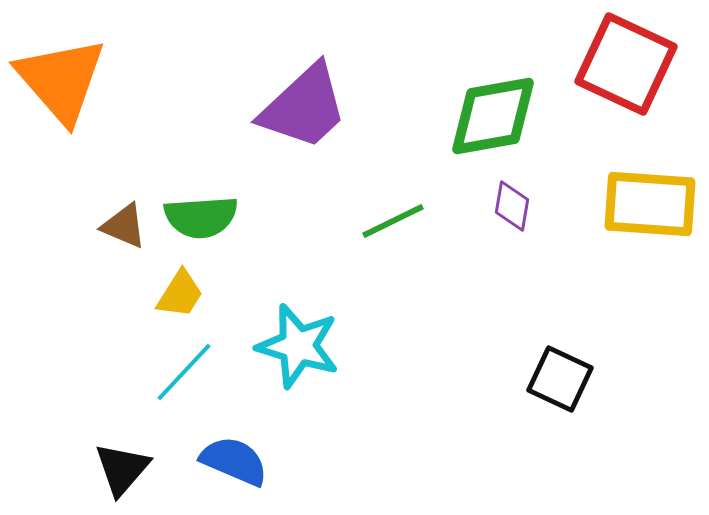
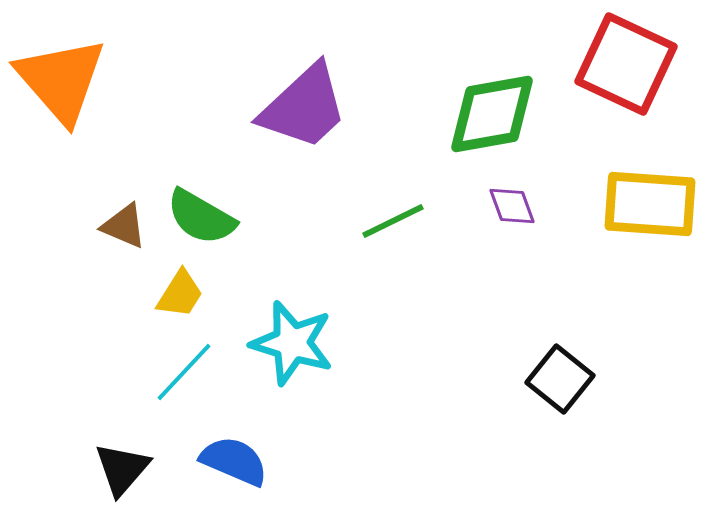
green diamond: moved 1 px left, 2 px up
purple diamond: rotated 30 degrees counterclockwise
green semicircle: rotated 34 degrees clockwise
cyan star: moved 6 px left, 3 px up
black square: rotated 14 degrees clockwise
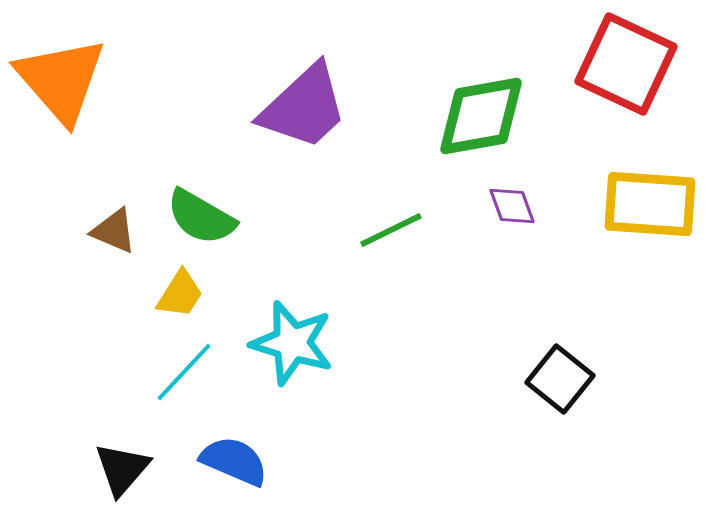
green diamond: moved 11 px left, 2 px down
green line: moved 2 px left, 9 px down
brown triangle: moved 10 px left, 5 px down
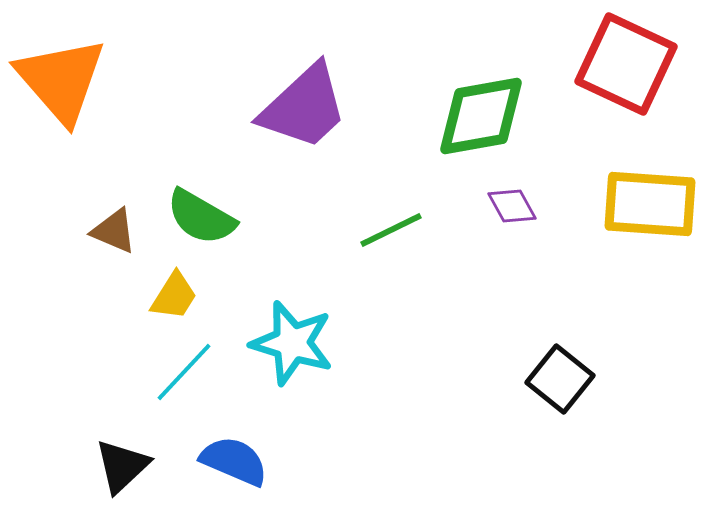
purple diamond: rotated 9 degrees counterclockwise
yellow trapezoid: moved 6 px left, 2 px down
black triangle: moved 3 px up; rotated 6 degrees clockwise
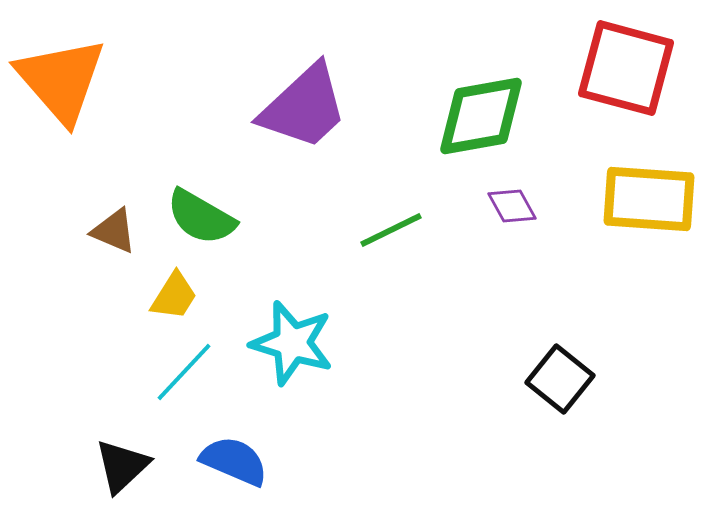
red square: moved 4 px down; rotated 10 degrees counterclockwise
yellow rectangle: moved 1 px left, 5 px up
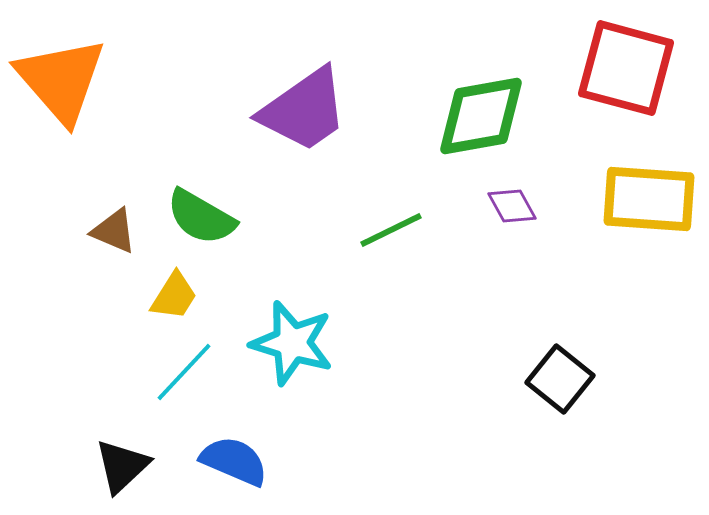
purple trapezoid: moved 3 px down; rotated 8 degrees clockwise
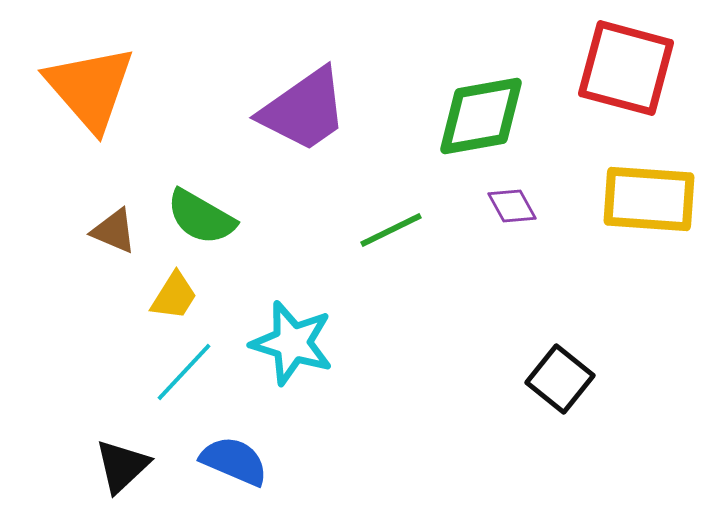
orange triangle: moved 29 px right, 8 px down
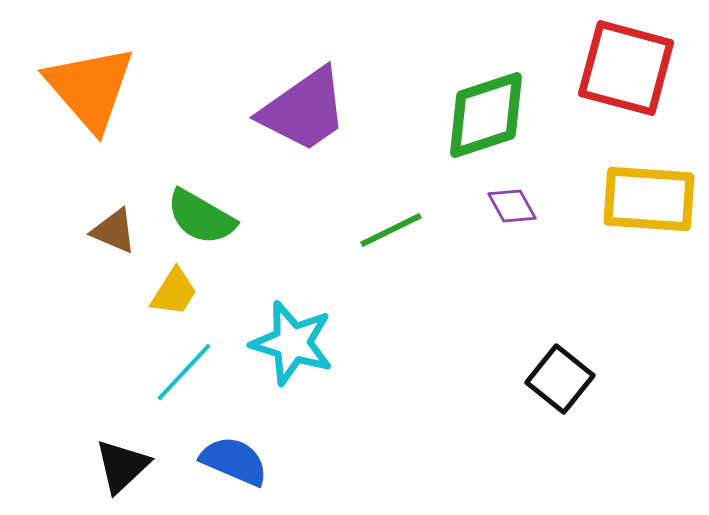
green diamond: moved 5 px right, 1 px up; rotated 8 degrees counterclockwise
yellow trapezoid: moved 4 px up
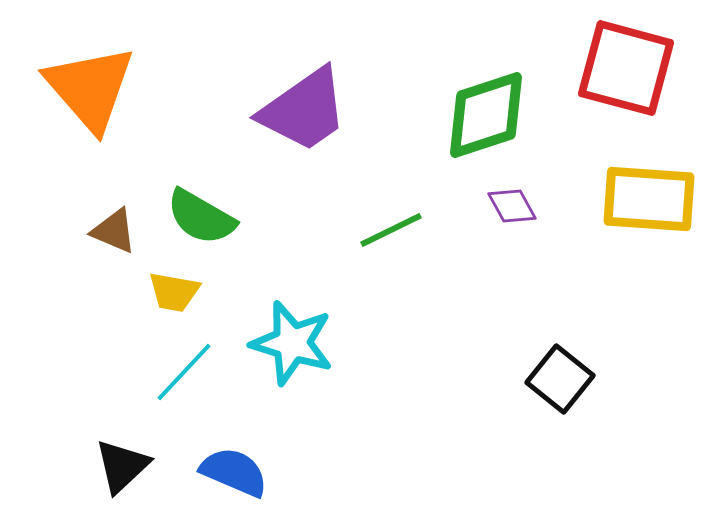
yellow trapezoid: rotated 68 degrees clockwise
blue semicircle: moved 11 px down
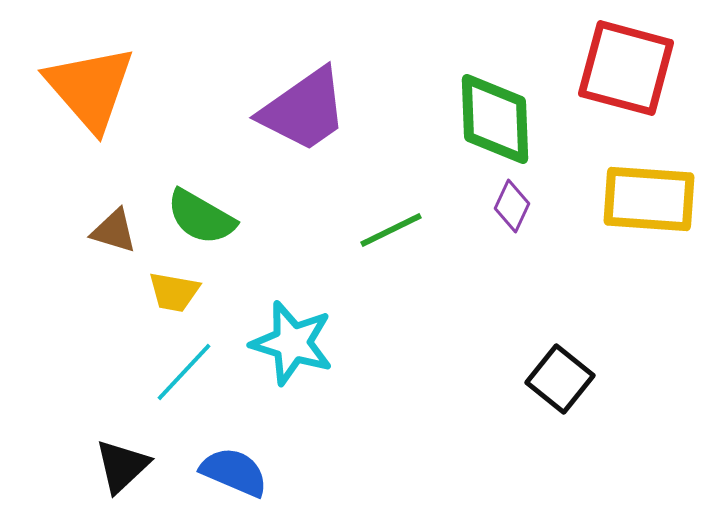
green diamond: moved 9 px right, 4 px down; rotated 74 degrees counterclockwise
purple diamond: rotated 54 degrees clockwise
brown triangle: rotated 6 degrees counterclockwise
